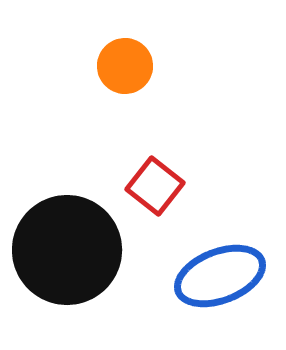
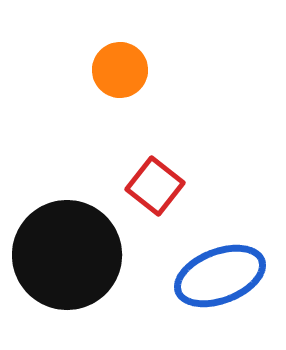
orange circle: moved 5 px left, 4 px down
black circle: moved 5 px down
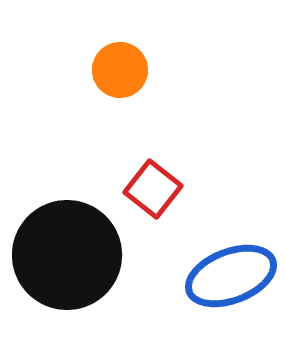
red square: moved 2 px left, 3 px down
blue ellipse: moved 11 px right
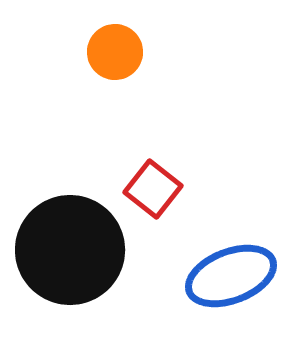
orange circle: moved 5 px left, 18 px up
black circle: moved 3 px right, 5 px up
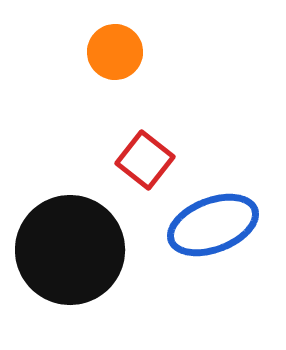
red square: moved 8 px left, 29 px up
blue ellipse: moved 18 px left, 51 px up
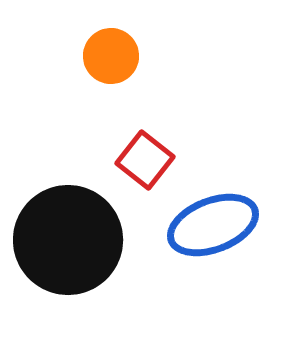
orange circle: moved 4 px left, 4 px down
black circle: moved 2 px left, 10 px up
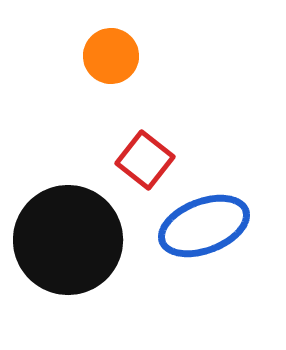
blue ellipse: moved 9 px left, 1 px down
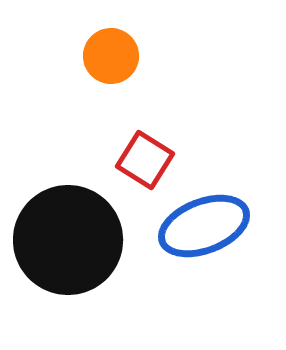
red square: rotated 6 degrees counterclockwise
